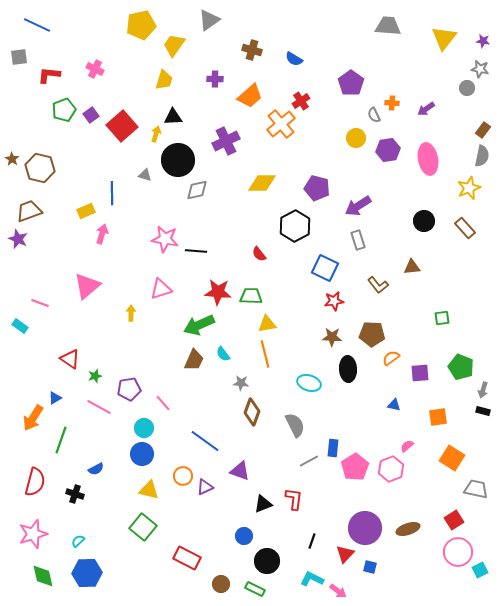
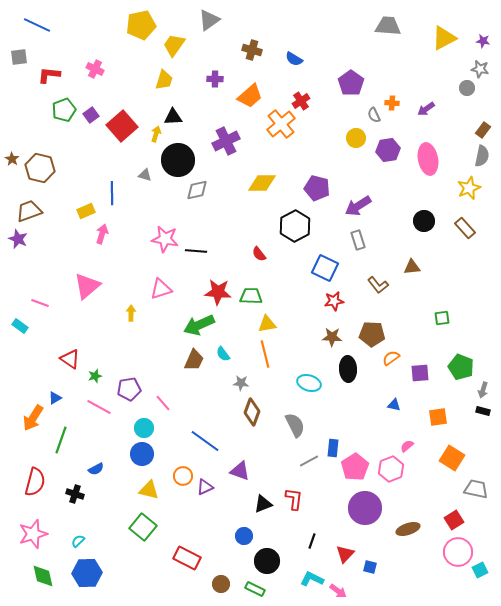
yellow triangle at (444, 38): rotated 24 degrees clockwise
purple circle at (365, 528): moved 20 px up
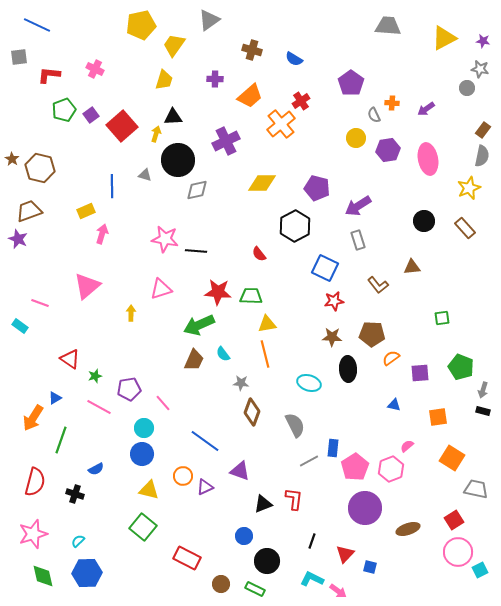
blue line at (112, 193): moved 7 px up
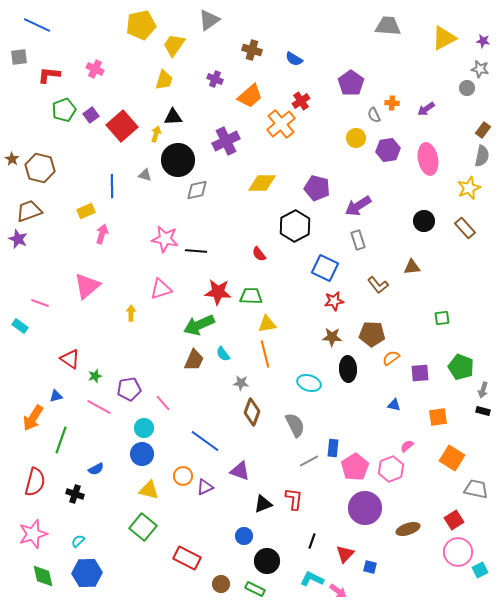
purple cross at (215, 79): rotated 21 degrees clockwise
blue triangle at (55, 398): moved 1 px right, 2 px up; rotated 16 degrees clockwise
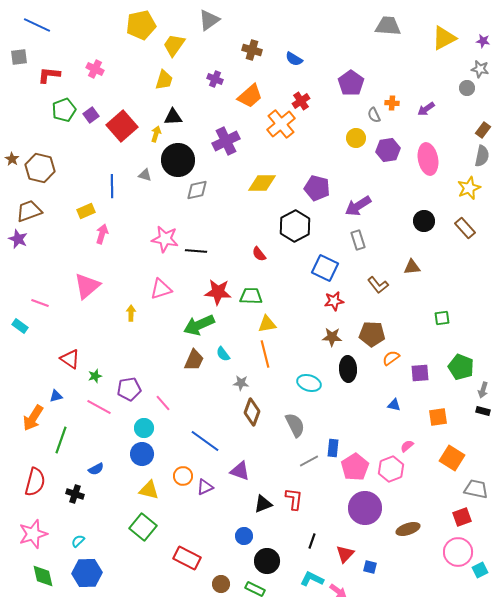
red square at (454, 520): moved 8 px right, 3 px up; rotated 12 degrees clockwise
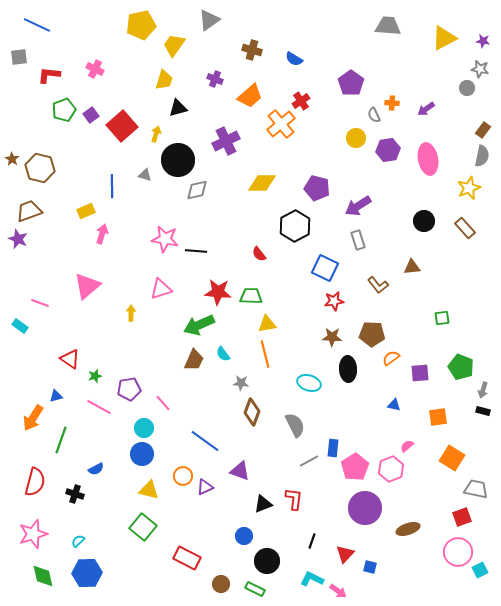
black triangle at (173, 117): moved 5 px right, 9 px up; rotated 12 degrees counterclockwise
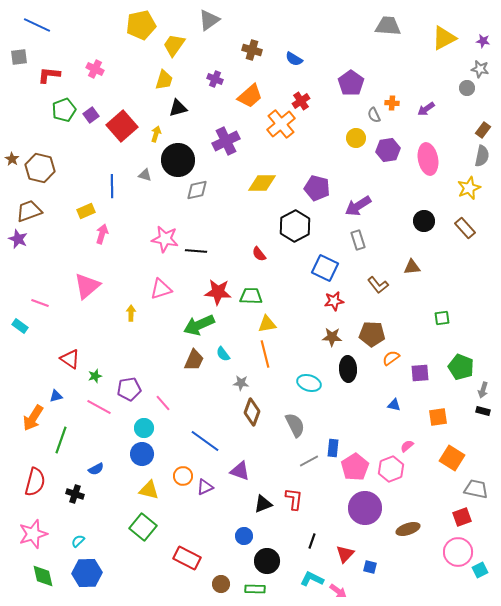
green rectangle at (255, 589): rotated 24 degrees counterclockwise
